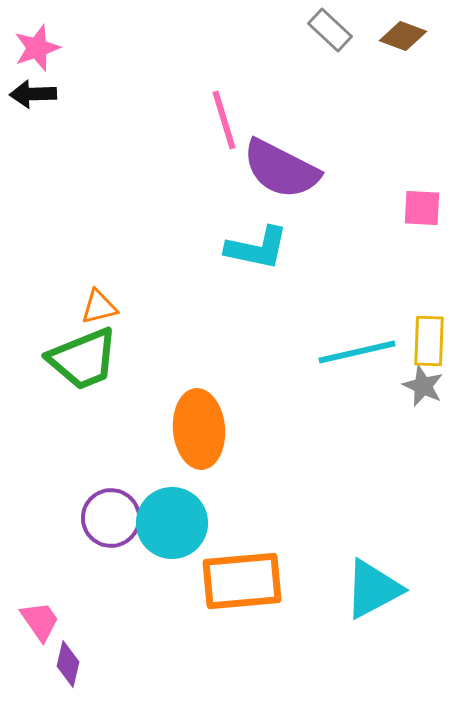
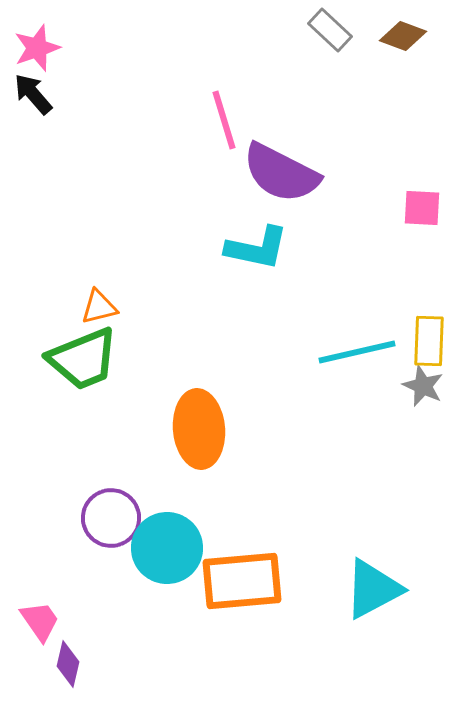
black arrow: rotated 51 degrees clockwise
purple semicircle: moved 4 px down
cyan circle: moved 5 px left, 25 px down
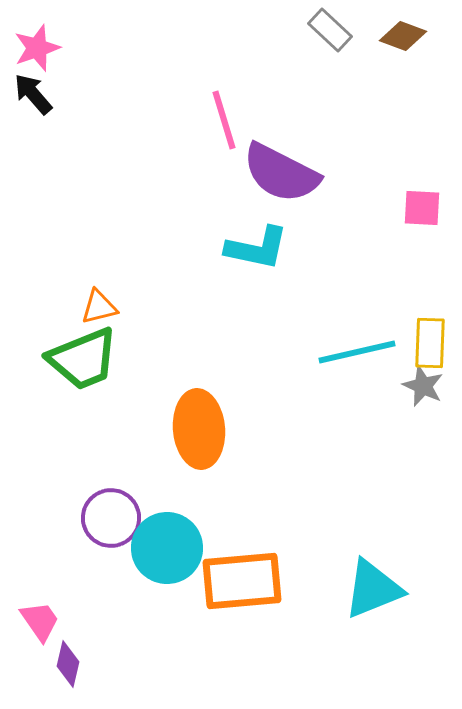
yellow rectangle: moved 1 px right, 2 px down
cyan triangle: rotated 6 degrees clockwise
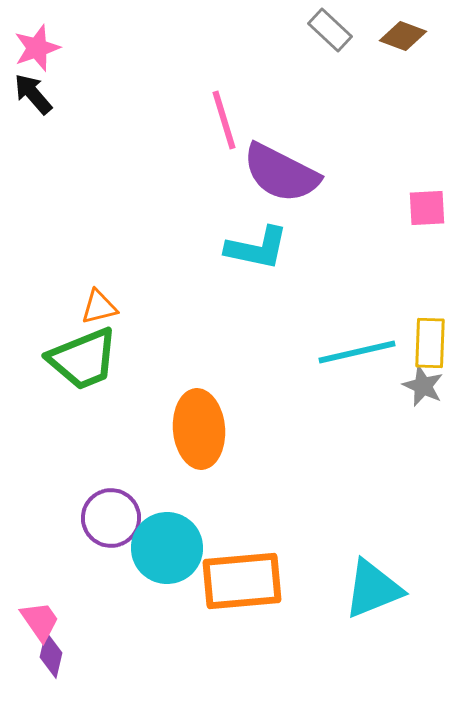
pink square: moved 5 px right; rotated 6 degrees counterclockwise
purple diamond: moved 17 px left, 9 px up
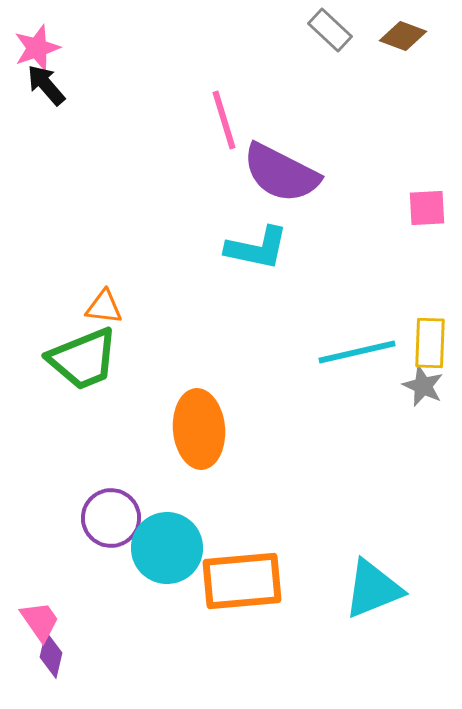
black arrow: moved 13 px right, 9 px up
orange triangle: moved 5 px right; rotated 21 degrees clockwise
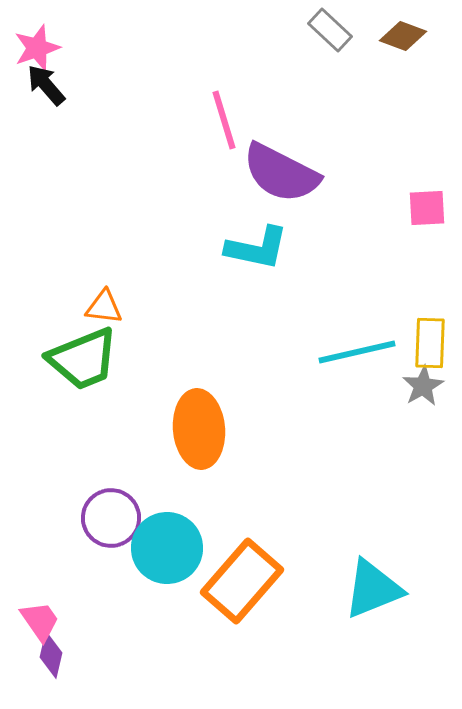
gray star: rotated 18 degrees clockwise
orange rectangle: rotated 44 degrees counterclockwise
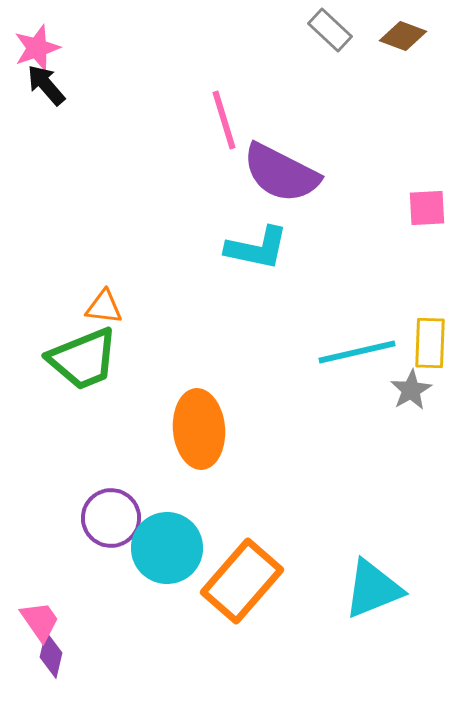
gray star: moved 12 px left, 4 px down
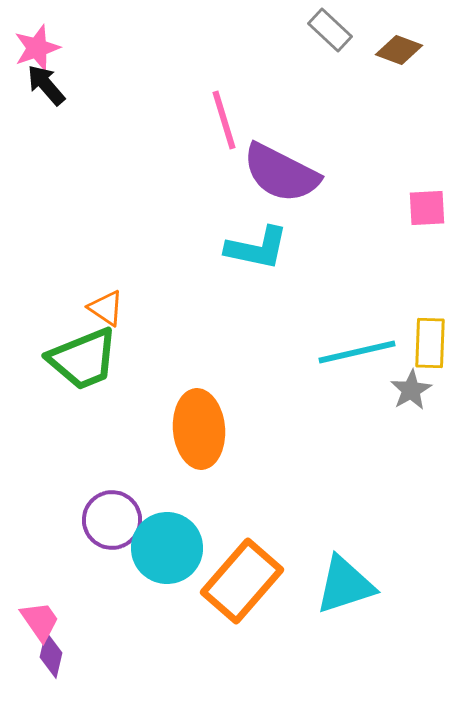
brown diamond: moved 4 px left, 14 px down
orange triangle: moved 2 px right, 1 px down; rotated 27 degrees clockwise
purple circle: moved 1 px right, 2 px down
cyan triangle: moved 28 px left, 4 px up; rotated 4 degrees clockwise
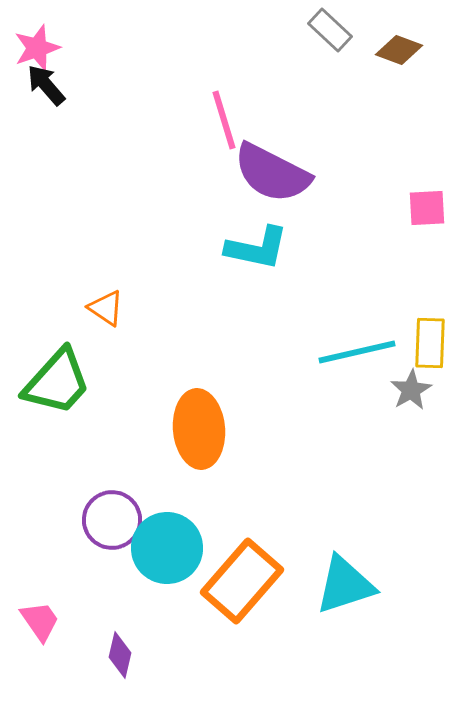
purple semicircle: moved 9 px left
green trapezoid: moved 26 px left, 23 px down; rotated 26 degrees counterclockwise
purple diamond: moved 69 px right
